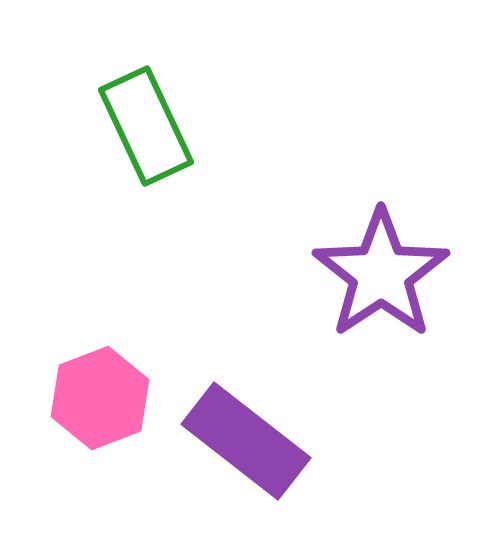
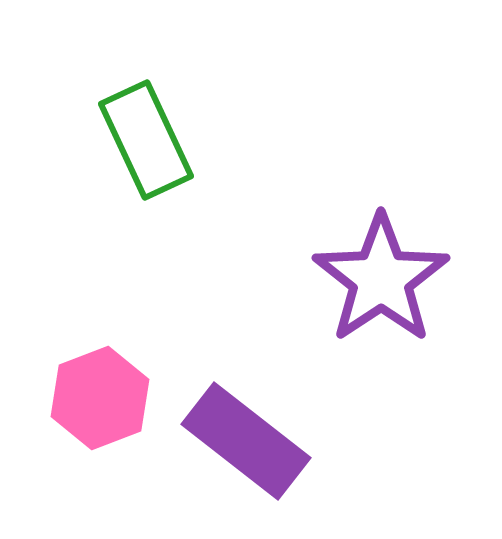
green rectangle: moved 14 px down
purple star: moved 5 px down
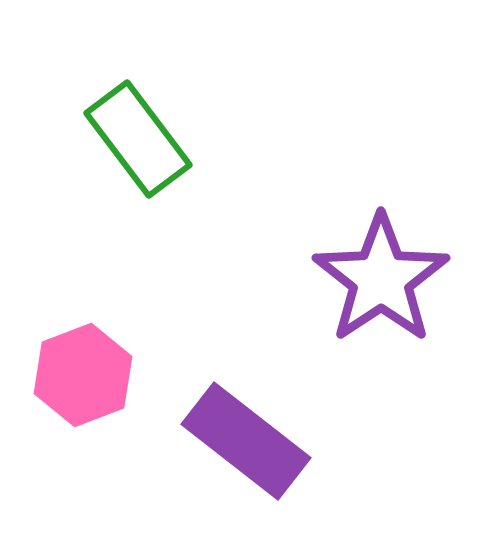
green rectangle: moved 8 px left, 1 px up; rotated 12 degrees counterclockwise
pink hexagon: moved 17 px left, 23 px up
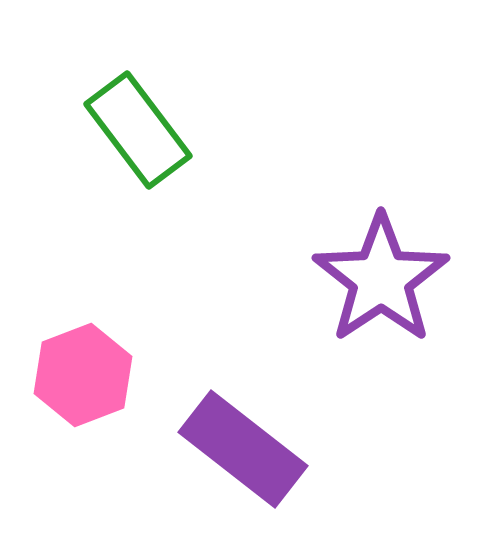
green rectangle: moved 9 px up
purple rectangle: moved 3 px left, 8 px down
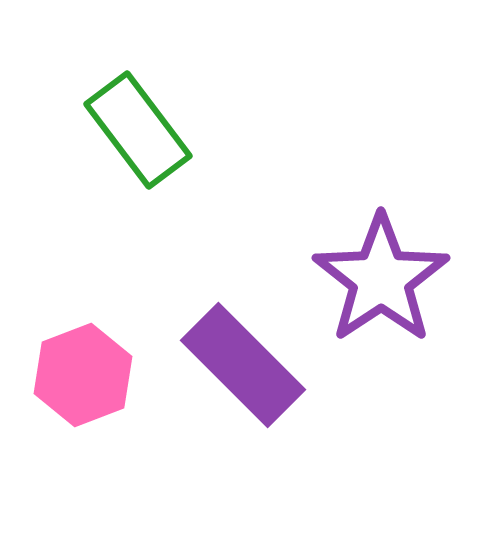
purple rectangle: moved 84 px up; rotated 7 degrees clockwise
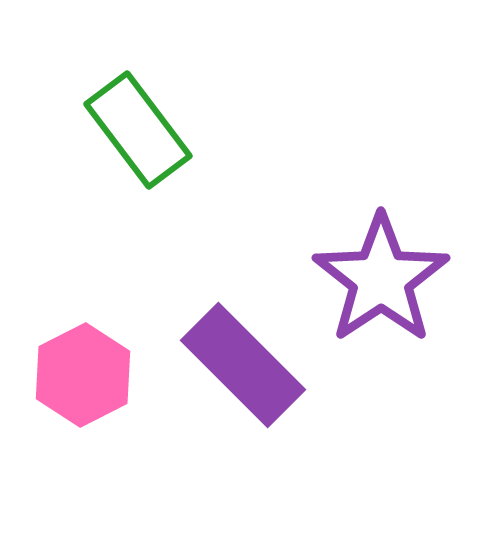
pink hexagon: rotated 6 degrees counterclockwise
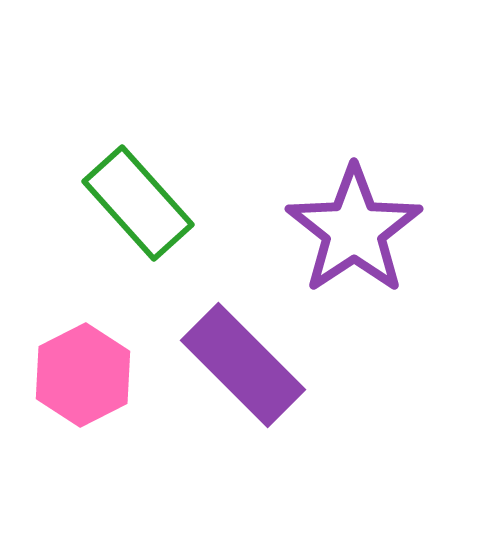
green rectangle: moved 73 px down; rotated 5 degrees counterclockwise
purple star: moved 27 px left, 49 px up
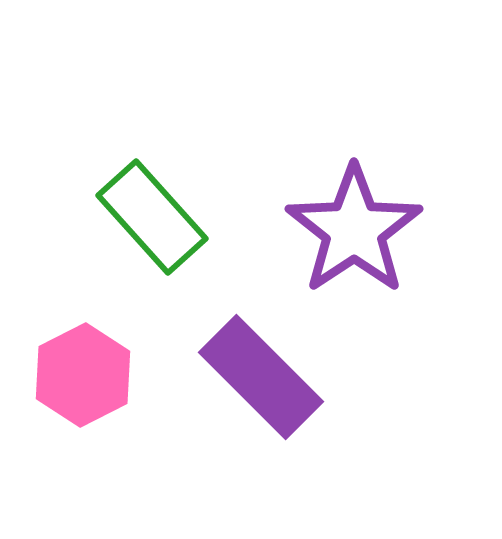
green rectangle: moved 14 px right, 14 px down
purple rectangle: moved 18 px right, 12 px down
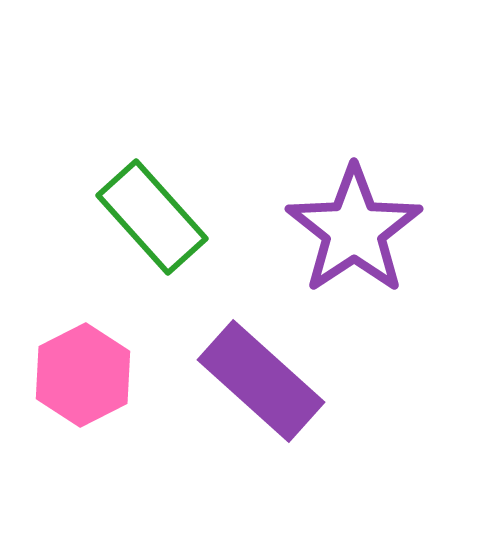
purple rectangle: moved 4 px down; rotated 3 degrees counterclockwise
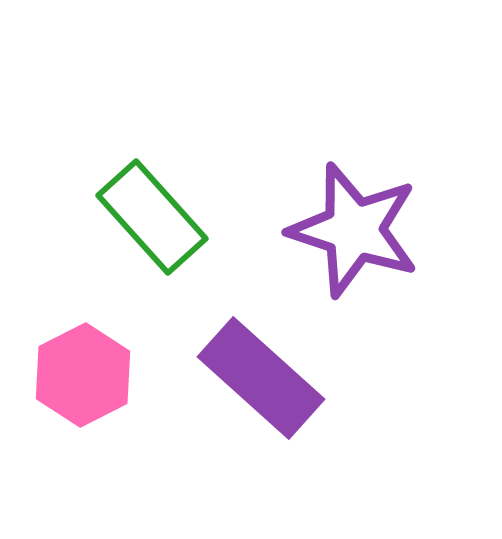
purple star: rotated 20 degrees counterclockwise
purple rectangle: moved 3 px up
